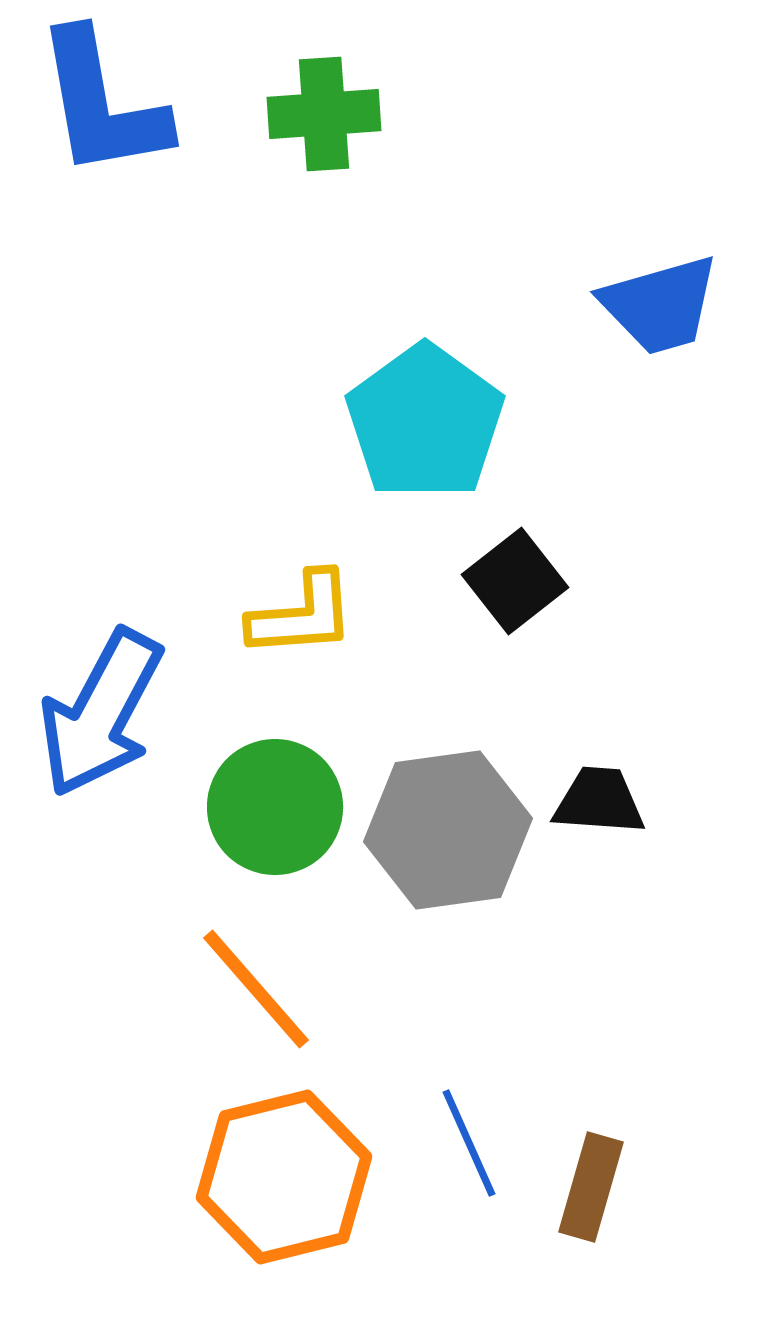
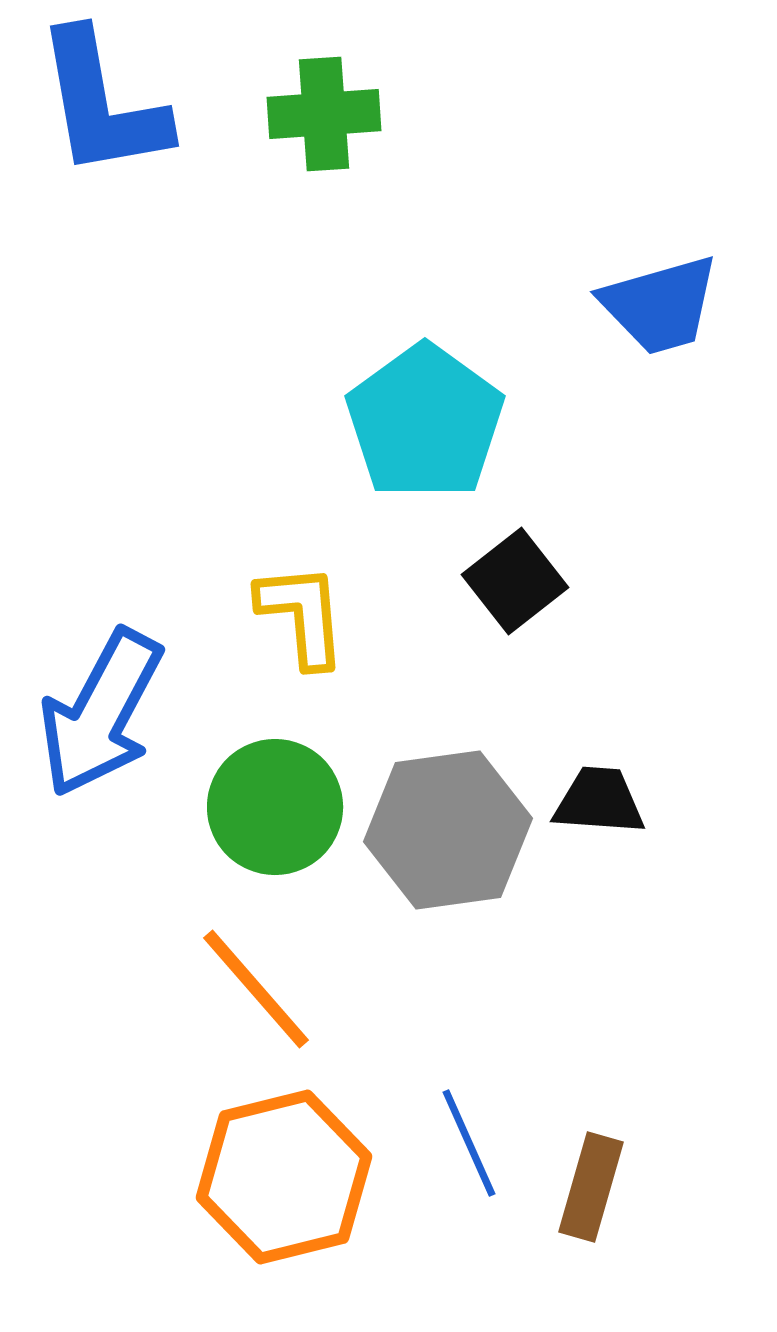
yellow L-shape: rotated 91 degrees counterclockwise
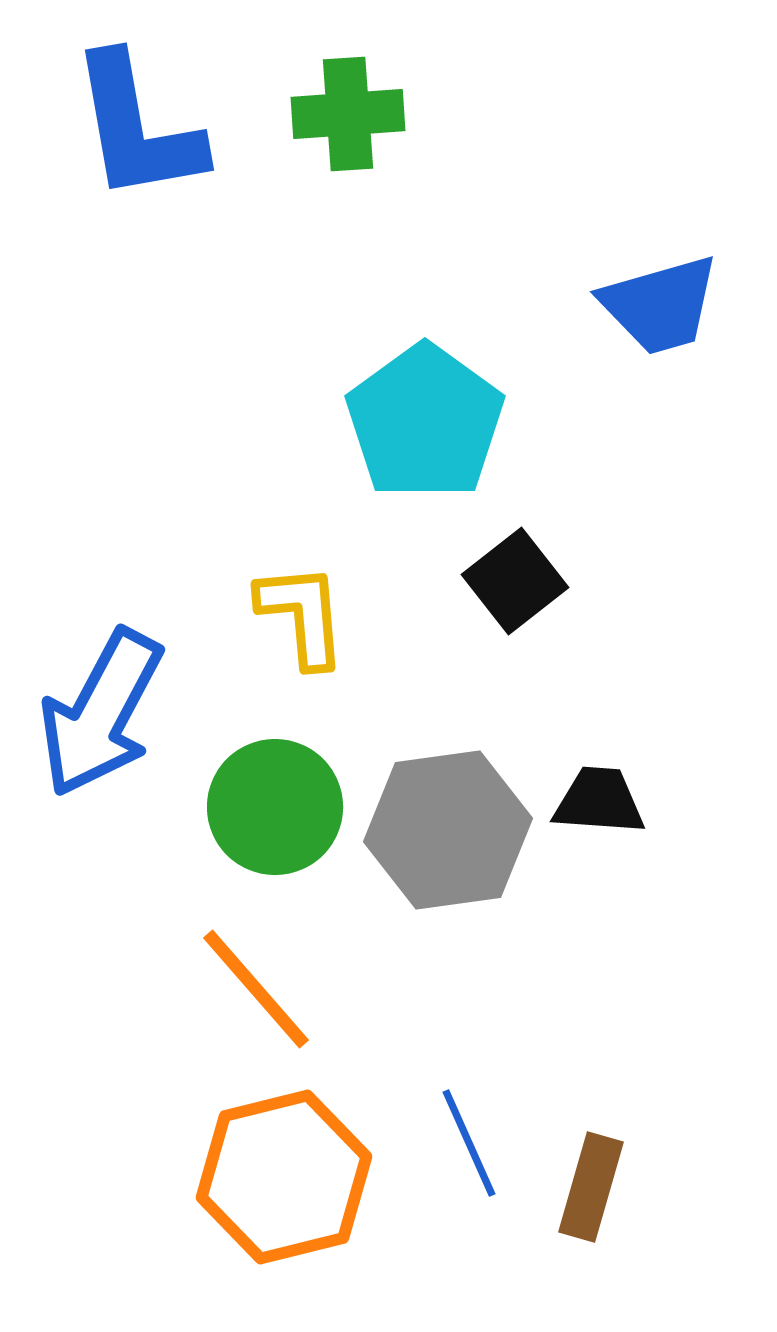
blue L-shape: moved 35 px right, 24 px down
green cross: moved 24 px right
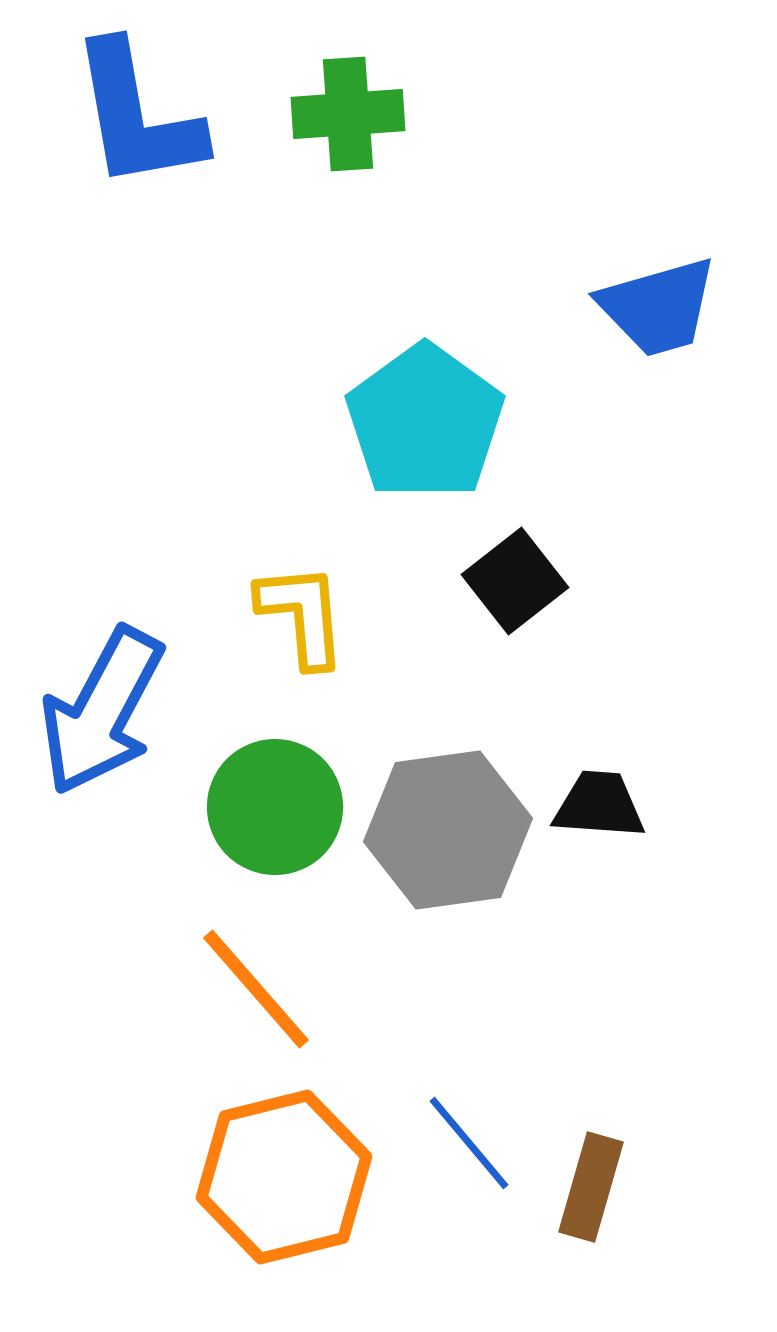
blue L-shape: moved 12 px up
blue trapezoid: moved 2 px left, 2 px down
blue arrow: moved 1 px right, 2 px up
black trapezoid: moved 4 px down
blue line: rotated 16 degrees counterclockwise
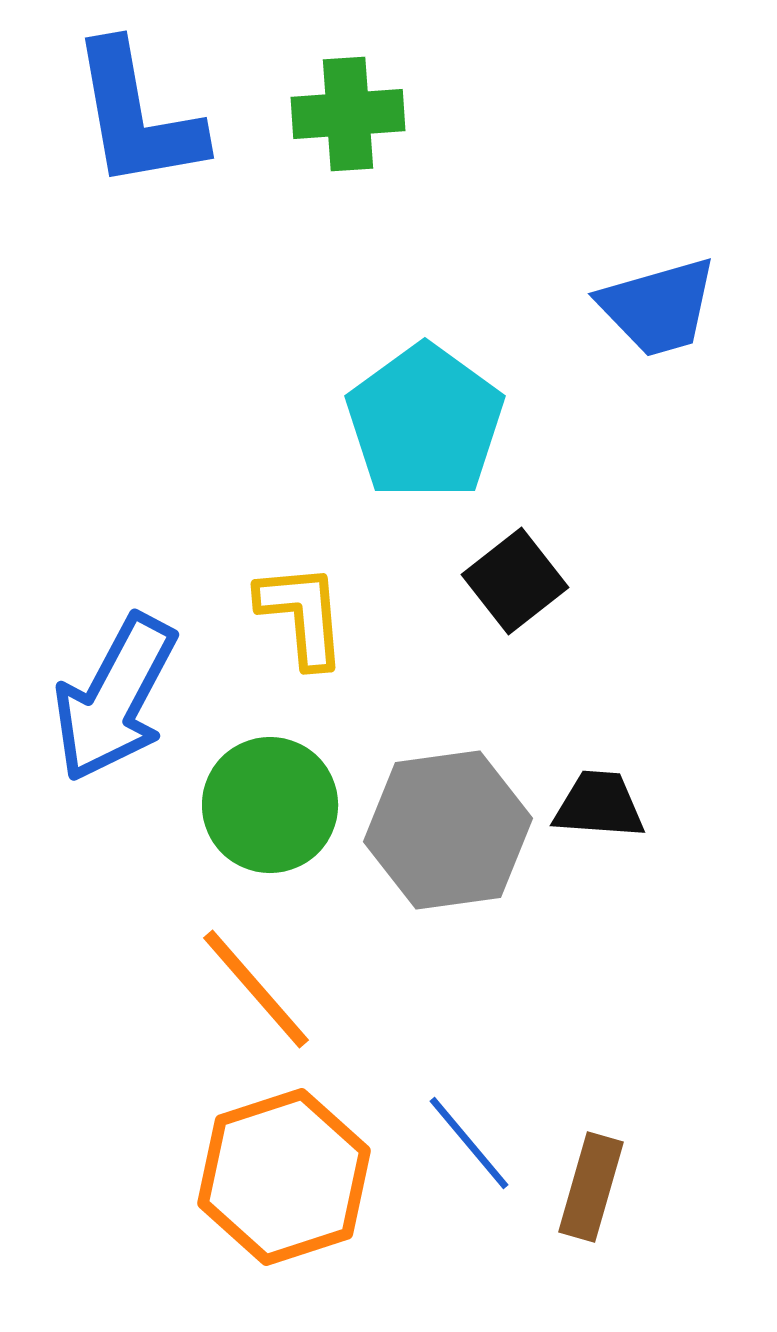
blue arrow: moved 13 px right, 13 px up
green circle: moved 5 px left, 2 px up
orange hexagon: rotated 4 degrees counterclockwise
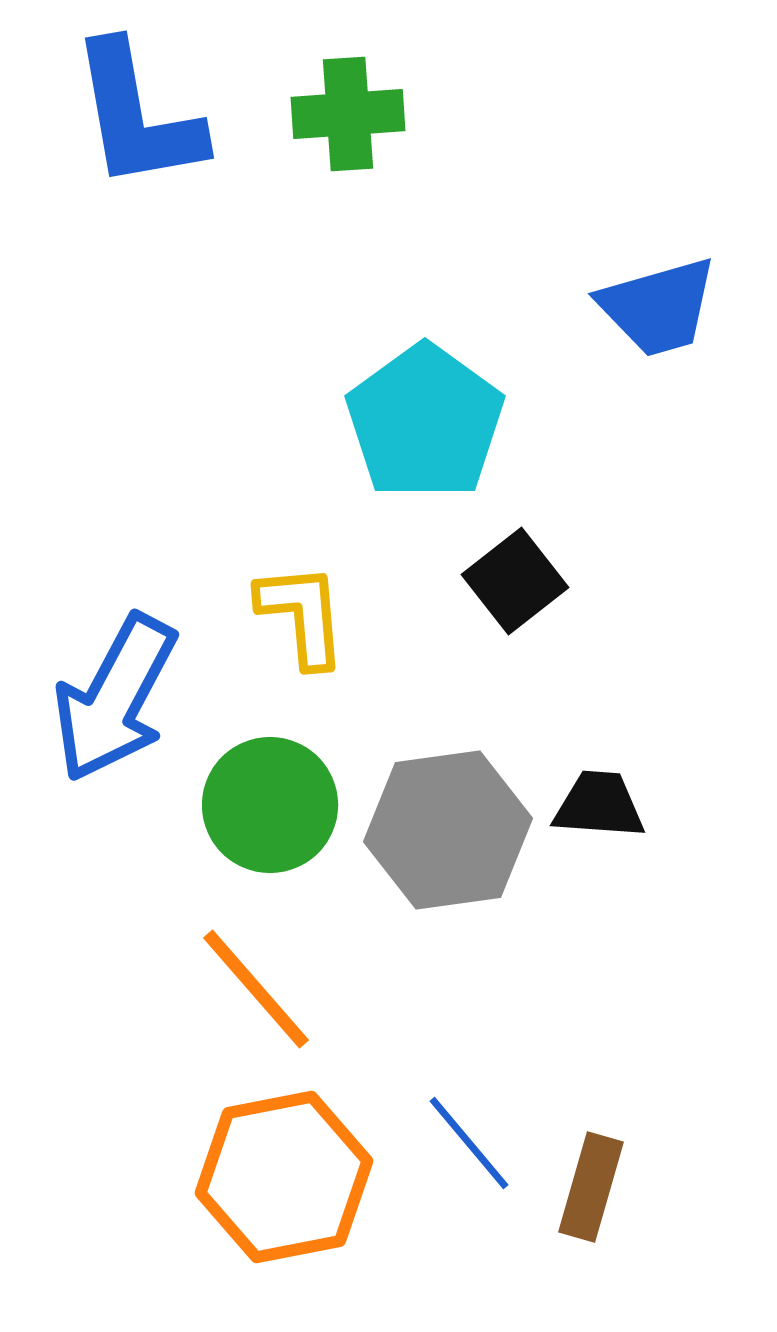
orange hexagon: rotated 7 degrees clockwise
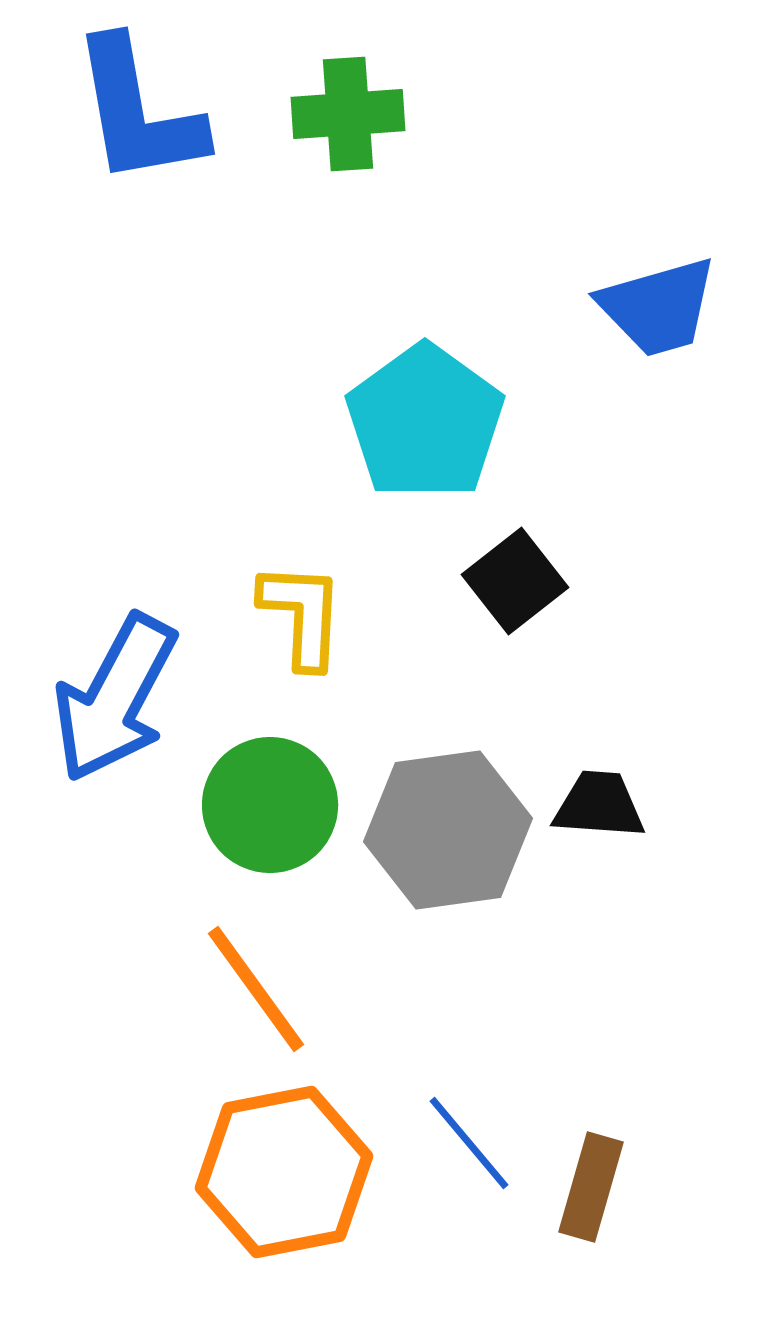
blue L-shape: moved 1 px right, 4 px up
yellow L-shape: rotated 8 degrees clockwise
orange line: rotated 5 degrees clockwise
orange hexagon: moved 5 px up
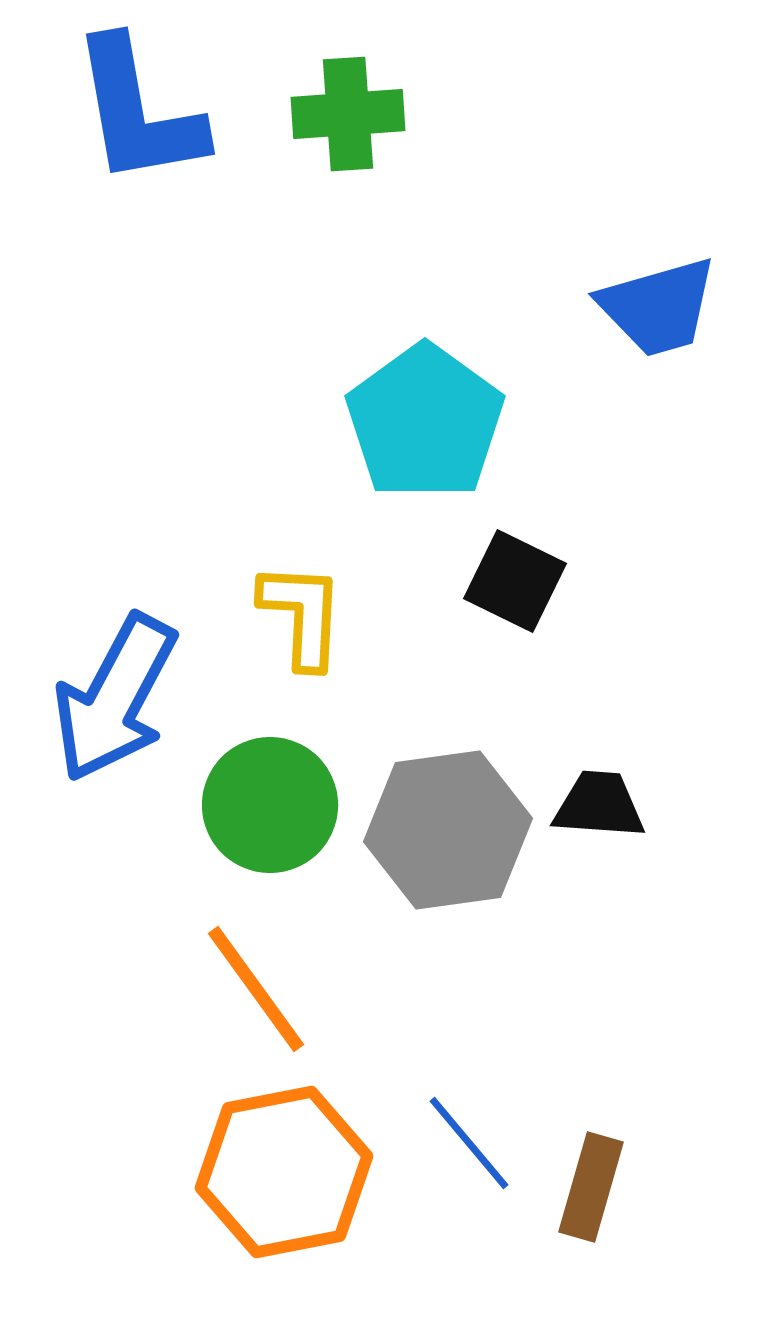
black square: rotated 26 degrees counterclockwise
